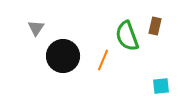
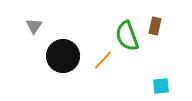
gray triangle: moved 2 px left, 2 px up
orange line: rotated 20 degrees clockwise
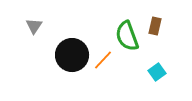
black circle: moved 9 px right, 1 px up
cyan square: moved 4 px left, 14 px up; rotated 30 degrees counterclockwise
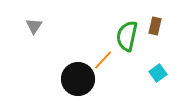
green semicircle: rotated 32 degrees clockwise
black circle: moved 6 px right, 24 px down
cyan square: moved 1 px right, 1 px down
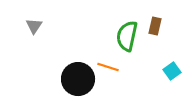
orange line: moved 5 px right, 7 px down; rotated 65 degrees clockwise
cyan square: moved 14 px right, 2 px up
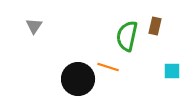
cyan square: rotated 36 degrees clockwise
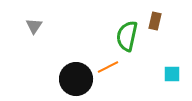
brown rectangle: moved 5 px up
orange line: rotated 45 degrees counterclockwise
cyan square: moved 3 px down
black circle: moved 2 px left
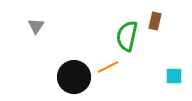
gray triangle: moved 2 px right
cyan square: moved 2 px right, 2 px down
black circle: moved 2 px left, 2 px up
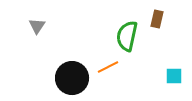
brown rectangle: moved 2 px right, 2 px up
gray triangle: moved 1 px right
black circle: moved 2 px left, 1 px down
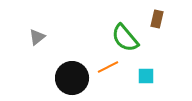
gray triangle: moved 11 px down; rotated 18 degrees clockwise
green semicircle: moved 2 px left, 2 px down; rotated 52 degrees counterclockwise
cyan square: moved 28 px left
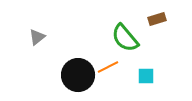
brown rectangle: rotated 60 degrees clockwise
black circle: moved 6 px right, 3 px up
